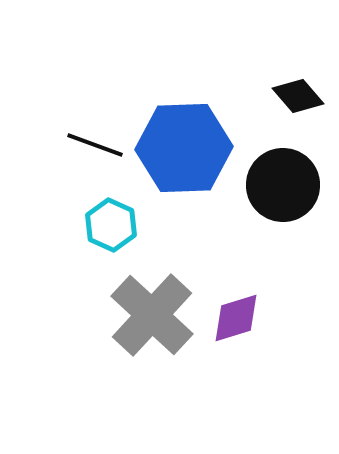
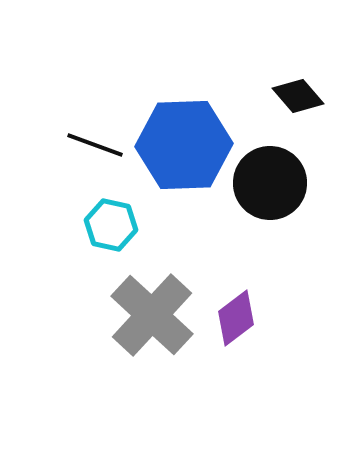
blue hexagon: moved 3 px up
black circle: moved 13 px left, 2 px up
cyan hexagon: rotated 12 degrees counterclockwise
purple diamond: rotated 20 degrees counterclockwise
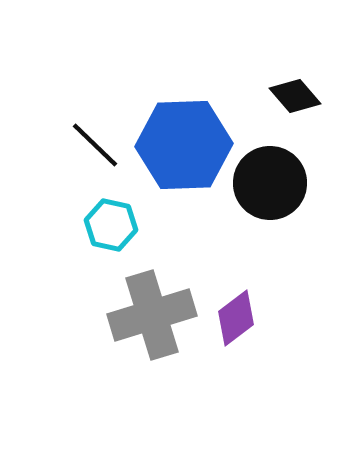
black diamond: moved 3 px left
black line: rotated 24 degrees clockwise
gray cross: rotated 30 degrees clockwise
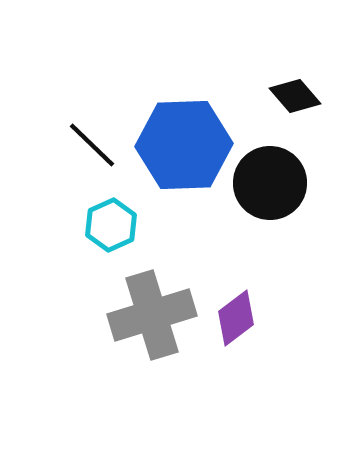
black line: moved 3 px left
cyan hexagon: rotated 24 degrees clockwise
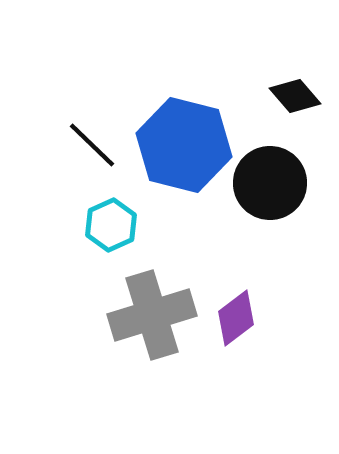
blue hexagon: rotated 16 degrees clockwise
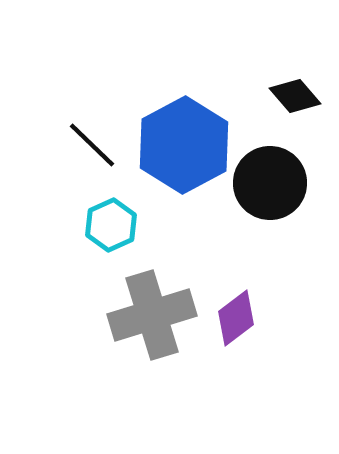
blue hexagon: rotated 18 degrees clockwise
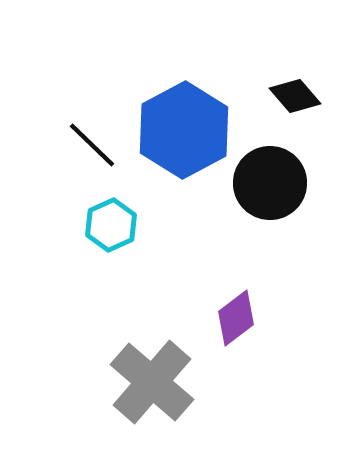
blue hexagon: moved 15 px up
gray cross: moved 67 px down; rotated 32 degrees counterclockwise
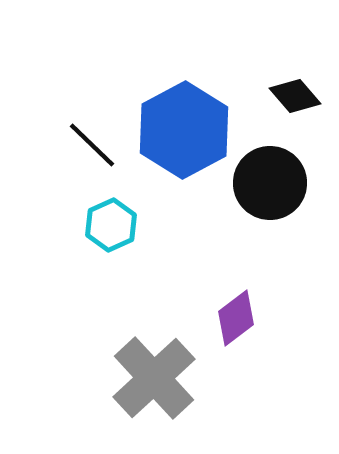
gray cross: moved 2 px right, 4 px up; rotated 6 degrees clockwise
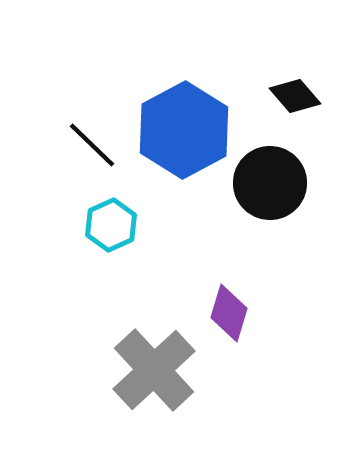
purple diamond: moved 7 px left, 5 px up; rotated 36 degrees counterclockwise
gray cross: moved 8 px up
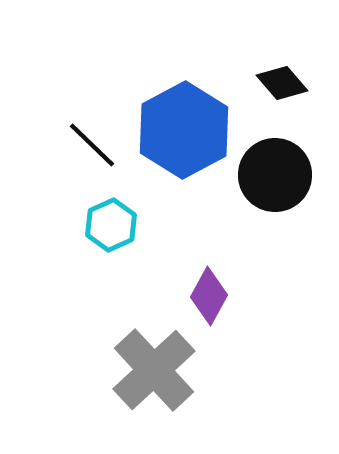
black diamond: moved 13 px left, 13 px up
black circle: moved 5 px right, 8 px up
purple diamond: moved 20 px left, 17 px up; rotated 12 degrees clockwise
